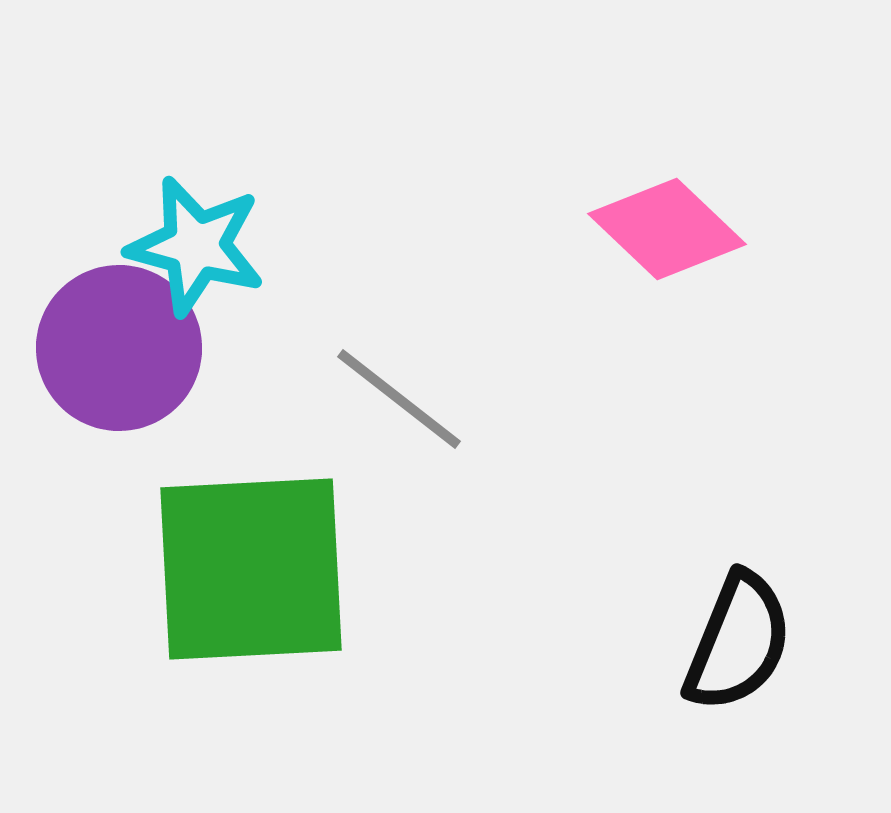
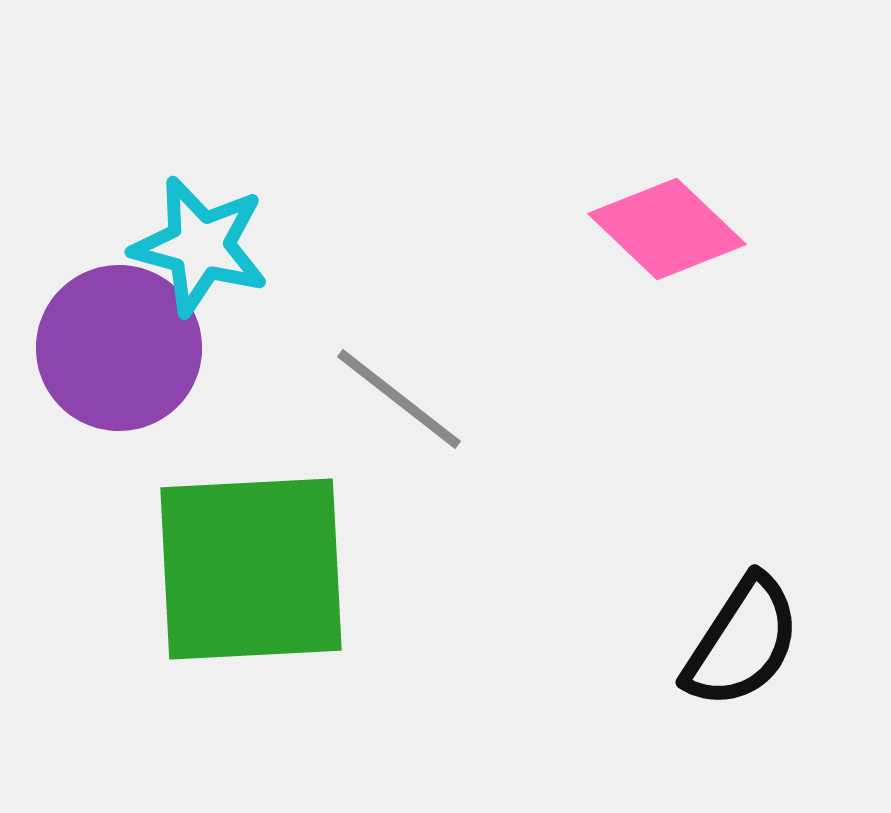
cyan star: moved 4 px right
black semicircle: moved 4 px right; rotated 11 degrees clockwise
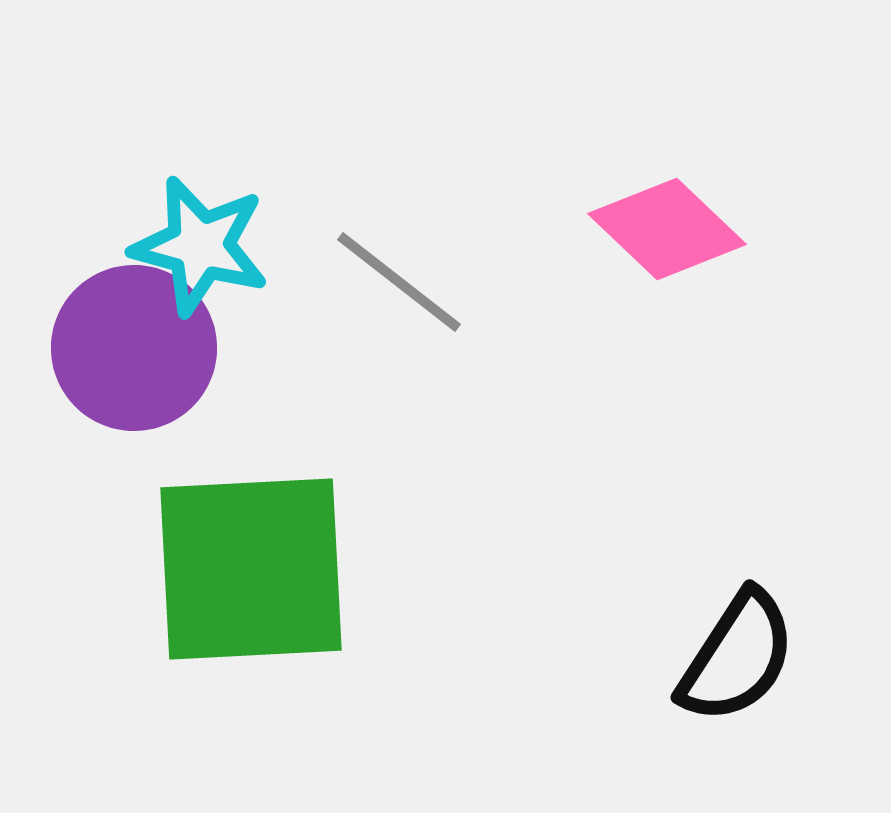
purple circle: moved 15 px right
gray line: moved 117 px up
black semicircle: moved 5 px left, 15 px down
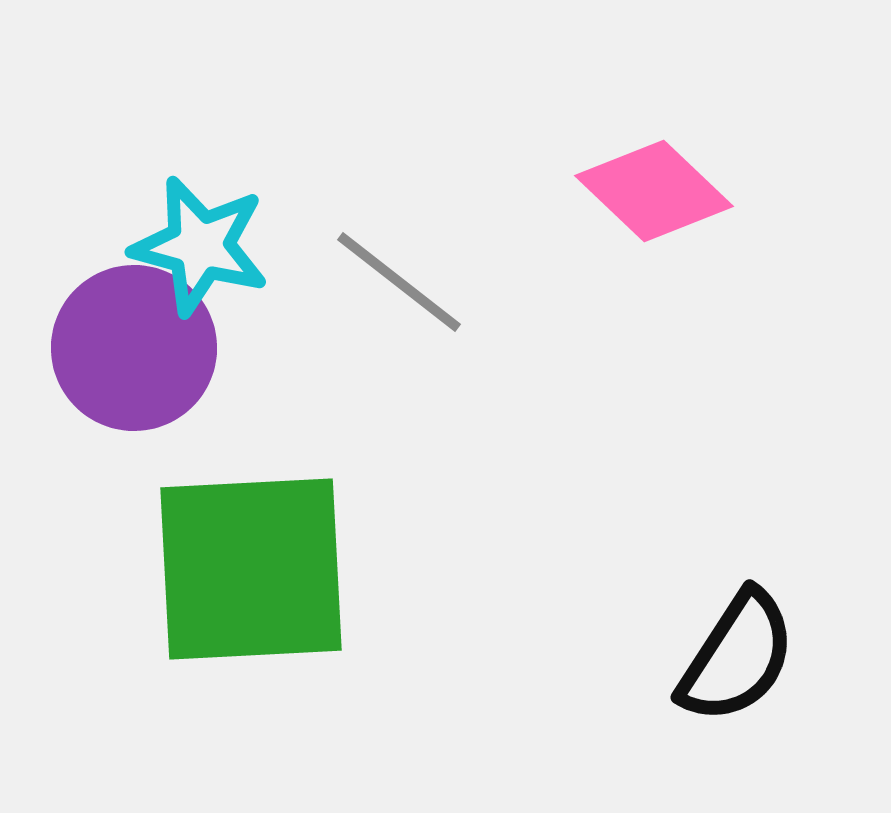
pink diamond: moved 13 px left, 38 px up
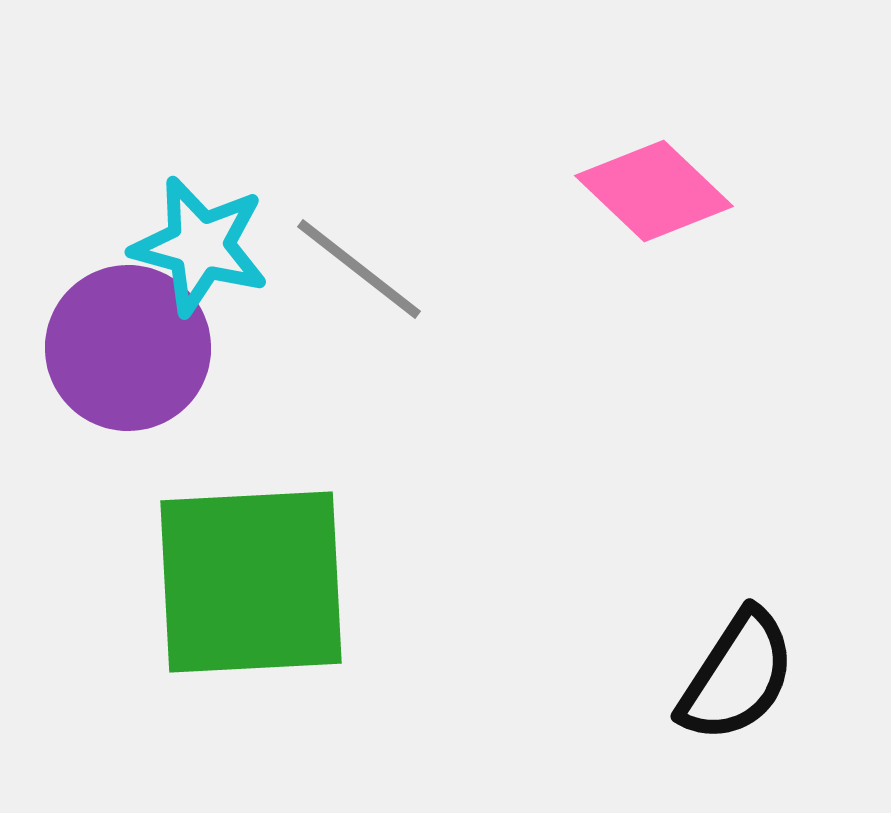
gray line: moved 40 px left, 13 px up
purple circle: moved 6 px left
green square: moved 13 px down
black semicircle: moved 19 px down
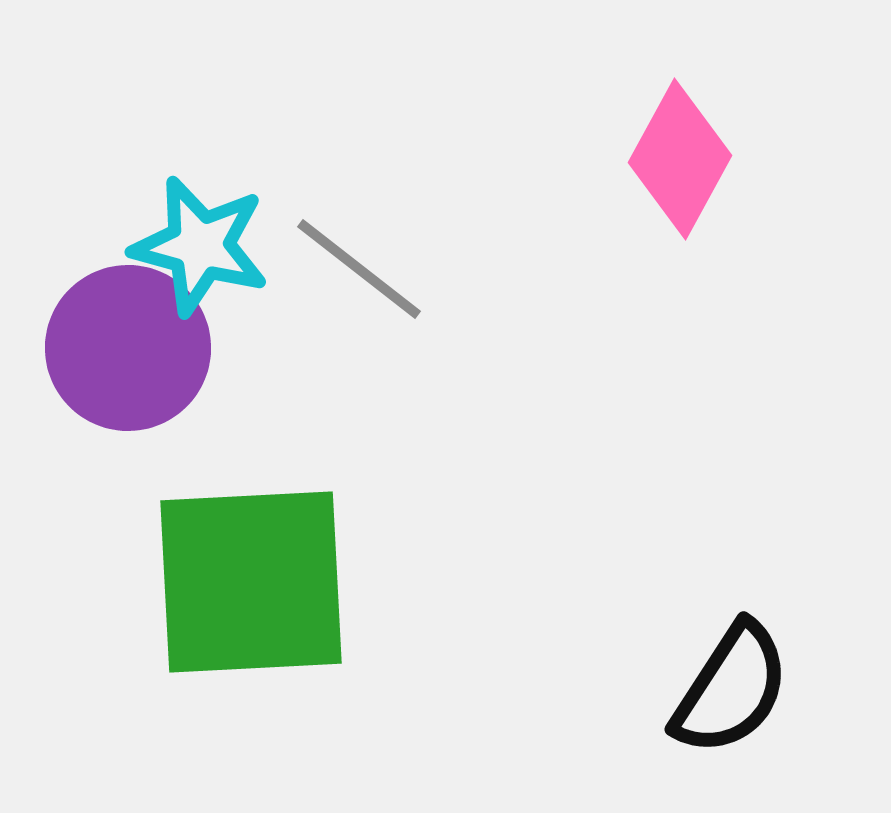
pink diamond: moved 26 px right, 32 px up; rotated 75 degrees clockwise
black semicircle: moved 6 px left, 13 px down
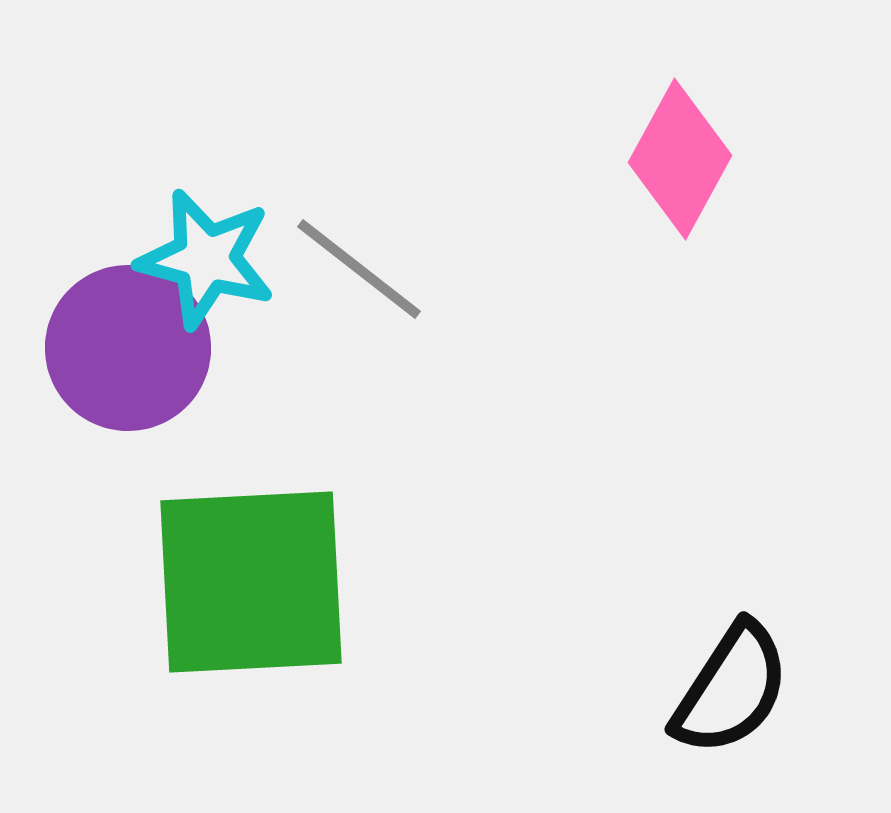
cyan star: moved 6 px right, 13 px down
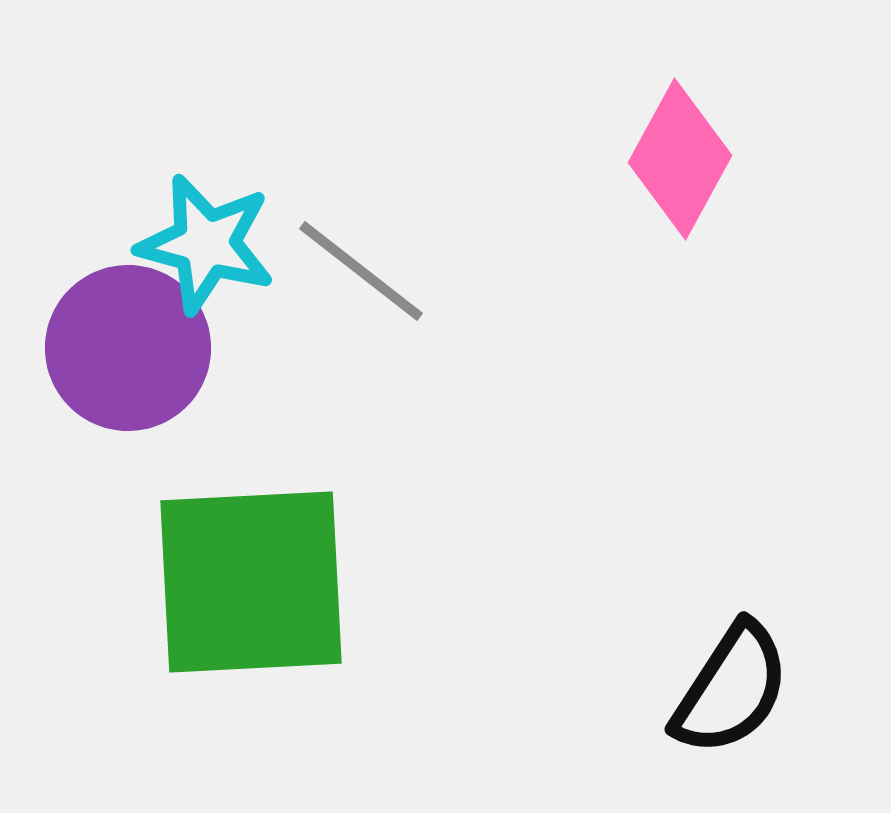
cyan star: moved 15 px up
gray line: moved 2 px right, 2 px down
